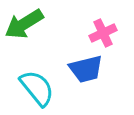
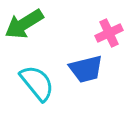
pink cross: moved 6 px right
cyan semicircle: moved 5 px up
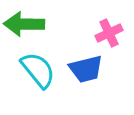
green arrow: rotated 33 degrees clockwise
cyan semicircle: moved 1 px right, 13 px up
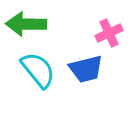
green arrow: moved 2 px right
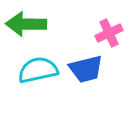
cyan semicircle: rotated 63 degrees counterclockwise
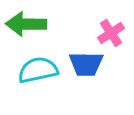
pink cross: moved 2 px right; rotated 8 degrees counterclockwise
blue trapezoid: moved 5 px up; rotated 15 degrees clockwise
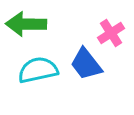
blue trapezoid: rotated 51 degrees clockwise
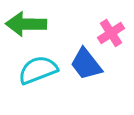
cyan semicircle: rotated 9 degrees counterclockwise
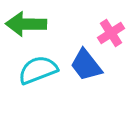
blue trapezoid: moved 1 px down
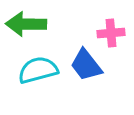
pink cross: rotated 28 degrees clockwise
cyan semicircle: rotated 6 degrees clockwise
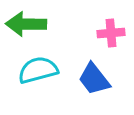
blue trapezoid: moved 8 px right, 14 px down
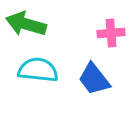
green arrow: rotated 15 degrees clockwise
cyan semicircle: rotated 21 degrees clockwise
